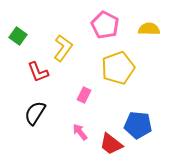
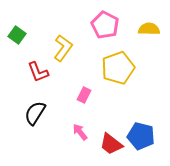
green square: moved 1 px left, 1 px up
blue pentagon: moved 3 px right, 11 px down; rotated 8 degrees clockwise
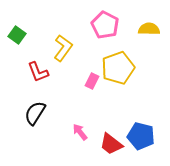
pink rectangle: moved 8 px right, 14 px up
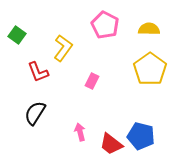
yellow pentagon: moved 32 px right, 1 px down; rotated 16 degrees counterclockwise
pink arrow: rotated 24 degrees clockwise
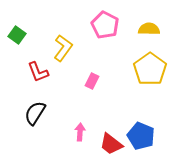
pink arrow: rotated 18 degrees clockwise
blue pentagon: rotated 8 degrees clockwise
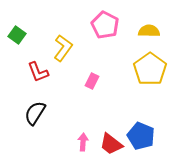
yellow semicircle: moved 2 px down
pink arrow: moved 3 px right, 10 px down
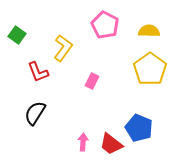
blue pentagon: moved 2 px left, 8 px up
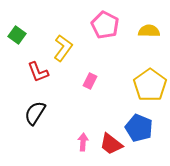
yellow pentagon: moved 16 px down
pink rectangle: moved 2 px left
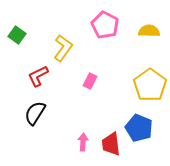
red L-shape: moved 4 px down; rotated 85 degrees clockwise
red trapezoid: rotated 45 degrees clockwise
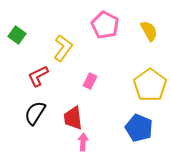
yellow semicircle: rotated 60 degrees clockwise
red trapezoid: moved 38 px left, 26 px up
